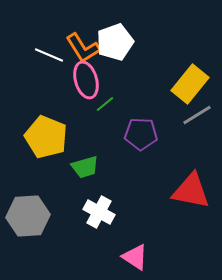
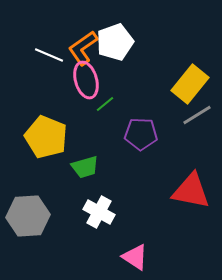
orange L-shape: rotated 87 degrees clockwise
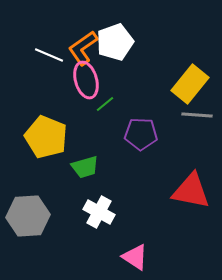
gray line: rotated 36 degrees clockwise
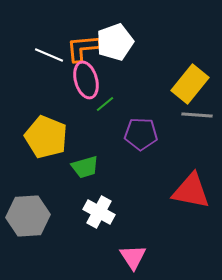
orange L-shape: rotated 30 degrees clockwise
pink triangle: moved 2 px left; rotated 24 degrees clockwise
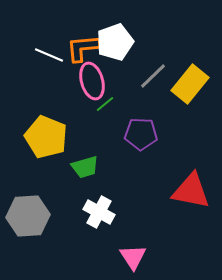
pink ellipse: moved 6 px right, 1 px down
gray line: moved 44 px left, 39 px up; rotated 48 degrees counterclockwise
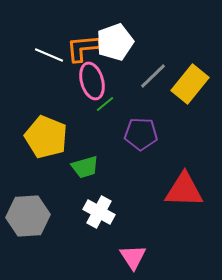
red triangle: moved 7 px left, 1 px up; rotated 9 degrees counterclockwise
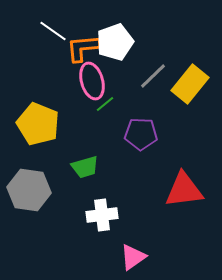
white line: moved 4 px right, 24 px up; rotated 12 degrees clockwise
yellow pentagon: moved 8 px left, 13 px up
red triangle: rotated 9 degrees counterclockwise
white cross: moved 3 px right, 3 px down; rotated 36 degrees counterclockwise
gray hexagon: moved 1 px right, 26 px up; rotated 12 degrees clockwise
pink triangle: rotated 28 degrees clockwise
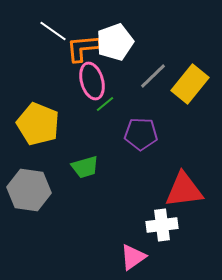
white cross: moved 60 px right, 10 px down
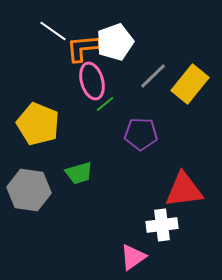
green trapezoid: moved 6 px left, 6 px down
